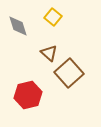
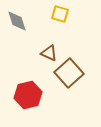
yellow square: moved 7 px right, 3 px up; rotated 24 degrees counterclockwise
gray diamond: moved 1 px left, 5 px up
brown triangle: rotated 18 degrees counterclockwise
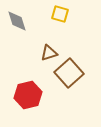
brown triangle: rotated 42 degrees counterclockwise
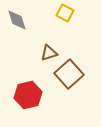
yellow square: moved 5 px right, 1 px up; rotated 12 degrees clockwise
gray diamond: moved 1 px up
brown square: moved 1 px down
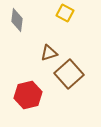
gray diamond: rotated 25 degrees clockwise
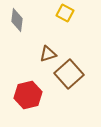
brown triangle: moved 1 px left, 1 px down
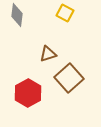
gray diamond: moved 5 px up
brown square: moved 4 px down
red hexagon: moved 2 px up; rotated 16 degrees counterclockwise
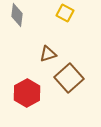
red hexagon: moved 1 px left
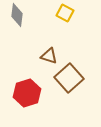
brown triangle: moved 1 px right, 2 px down; rotated 36 degrees clockwise
red hexagon: rotated 12 degrees clockwise
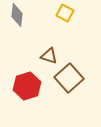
red hexagon: moved 7 px up
